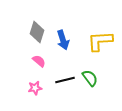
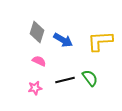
blue arrow: rotated 42 degrees counterclockwise
pink semicircle: rotated 16 degrees counterclockwise
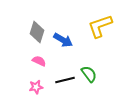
yellow L-shape: moved 15 px up; rotated 16 degrees counterclockwise
green semicircle: moved 1 px left, 4 px up
pink star: moved 1 px right, 1 px up
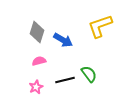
pink semicircle: rotated 40 degrees counterclockwise
pink star: rotated 16 degrees counterclockwise
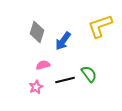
blue arrow: moved 1 px down; rotated 96 degrees clockwise
pink semicircle: moved 4 px right, 4 px down
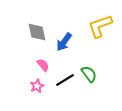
gray diamond: rotated 30 degrees counterclockwise
blue arrow: moved 1 px right, 1 px down
pink semicircle: rotated 64 degrees clockwise
black line: rotated 18 degrees counterclockwise
pink star: moved 1 px right, 1 px up
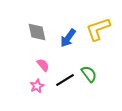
yellow L-shape: moved 2 px left, 3 px down
blue arrow: moved 4 px right, 4 px up
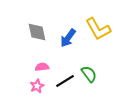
yellow L-shape: rotated 100 degrees counterclockwise
pink semicircle: moved 1 px left, 2 px down; rotated 56 degrees counterclockwise
black line: moved 1 px down
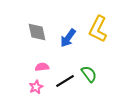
yellow L-shape: rotated 56 degrees clockwise
pink star: moved 1 px left, 1 px down
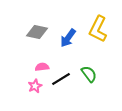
gray diamond: rotated 65 degrees counterclockwise
black line: moved 4 px left, 2 px up
pink star: moved 1 px left, 1 px up
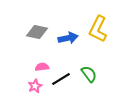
blue arrow: rotated 138 degrees counterclockwise
